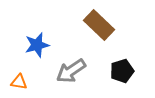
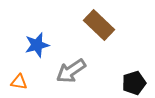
black pentagon: moved 12 px right, 12 px down
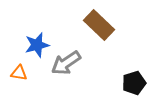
gray arrow: moved 5 px left, 8 px up
orange triangle: moved 9 px up
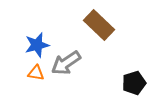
orange triangle: moved 17 px right
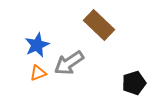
blue star: rotated 10 degrees counterclockwise
gray arrow: moved 3 px right
orange triangle: moved 2 px right; rotated 30 degrees counterclockwise
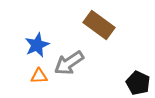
brown rectangle: rotated 8 degrees counterclockwise
orange triangle: moved 1 px right, 3 px down; rotated 18 degrees clockwise
black pentagon: moved 4 px right; rotated 30 degrees counterclockwise
